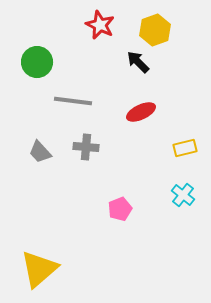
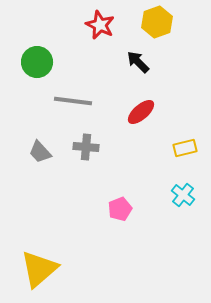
yellow hexagon: moved 2 px right, 8 px up
red ellipse: rotated 16 degrees counterclockwise
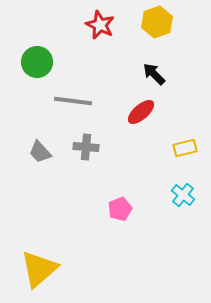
black arrow: moved 16 px right, 12 px down
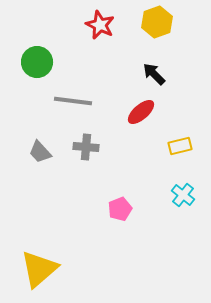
yellow rectangle: moved 5 px left, 2 px up
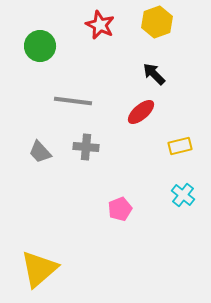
green circle: moved 3 px right, 16 px up
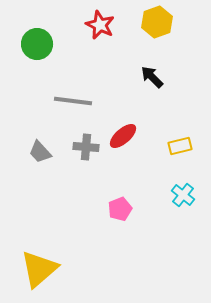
green circle: moved 3 px left, 2 px up
black arrow: moved 2 px left, 3 px down
red ellipse: moved 18 px left, 24 px down
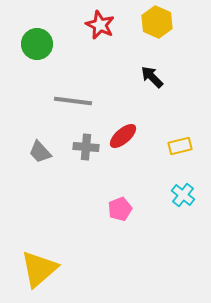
yellow hexagon: rotated 16 degrees counterclockwise
